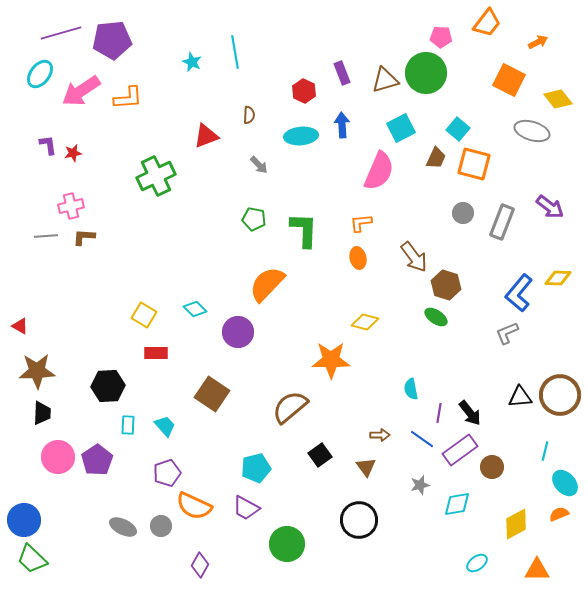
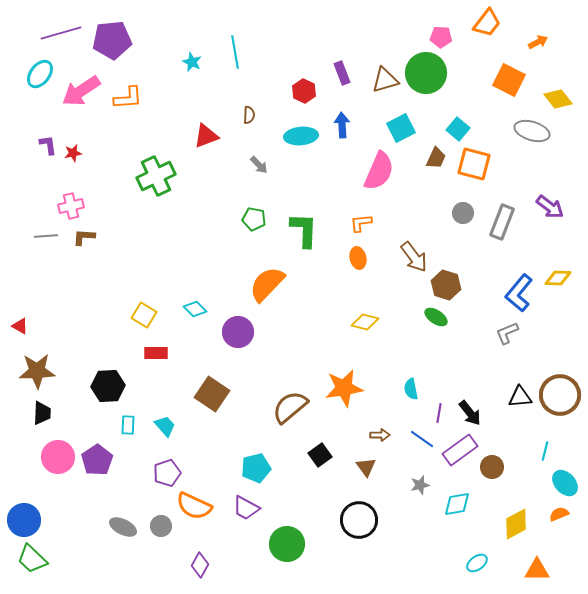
orange star at (331, 360): moved 13 px right, 28 px down; rotated 9 degrees counterclockwise
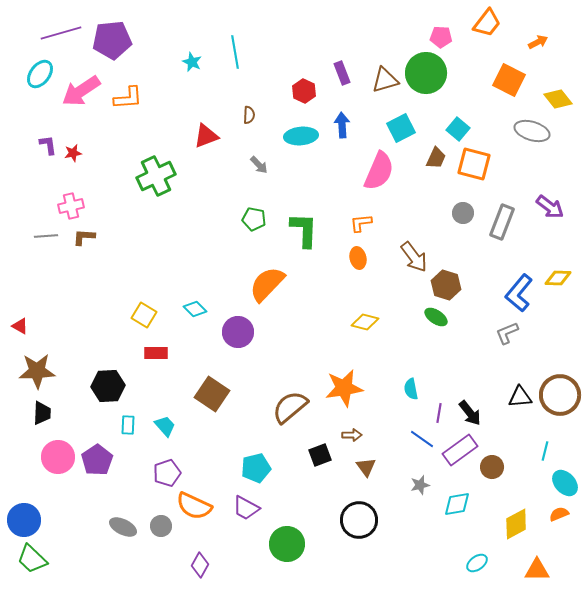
brown arrow at (380, 435): moved 28 px left
black square at (320, 455): rotated 15 degrees clockwise
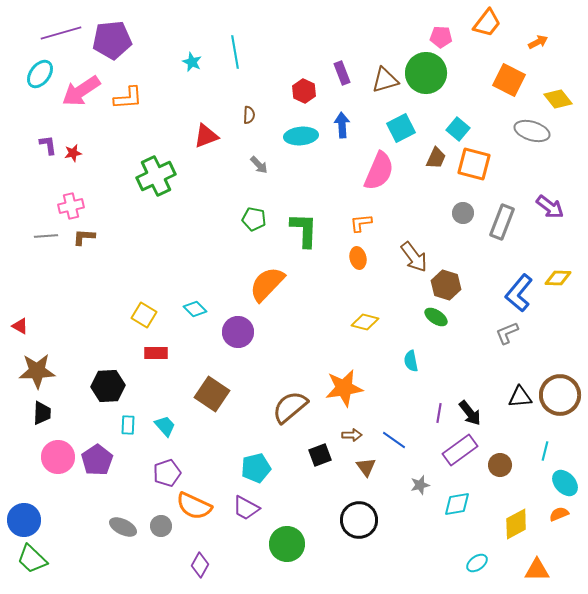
cyan semicircle at (411, 389): moved 28 px up
blue line at (422, 439): moved 28 px left, 1 px down
brown circle at (492, 467): moved 8 px right, 2 px up
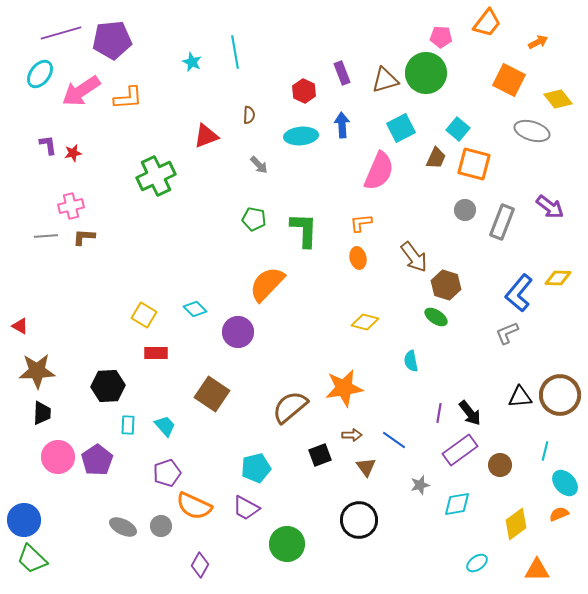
gray circle at (463, 213): moved 2 px right, 3 px up
yellow diamond at (516, 524): rotated 8 degrees counterclockwise
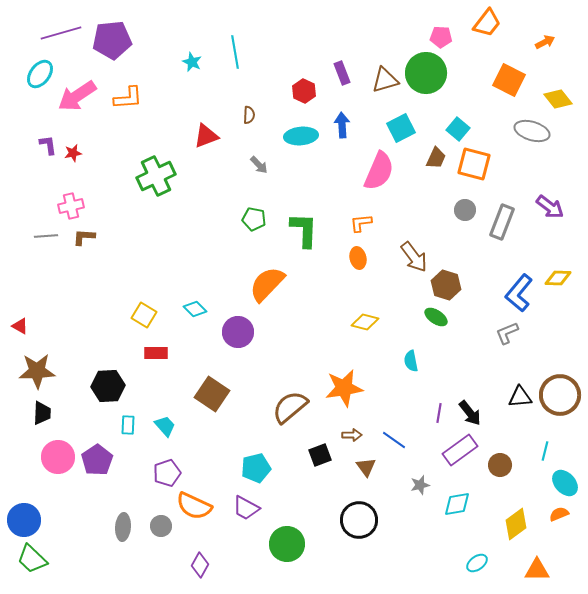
orange arrow at (538, 42): moved 7 px right
pink arrow at (81, 91): moved 4 px left, 5 px down
gray ellipse at (123, 527): rotated 68 degrees clockwise
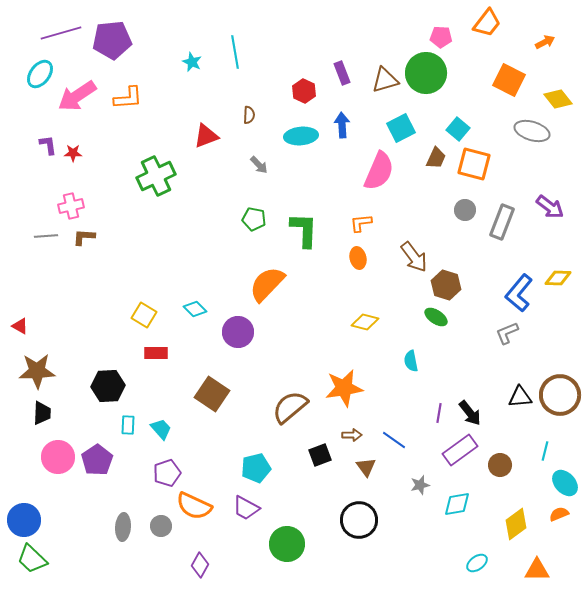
red star at (73, 153): rotated 12 degrees clockwise
cyan trapezoid at (165, 426): moved 4 px left, 3 px down
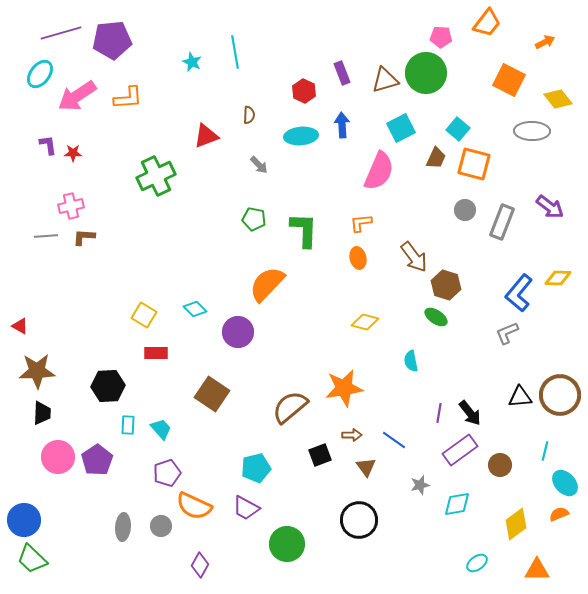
gray ellipse at (532, 131): rotated 16 degrees counterclockwise
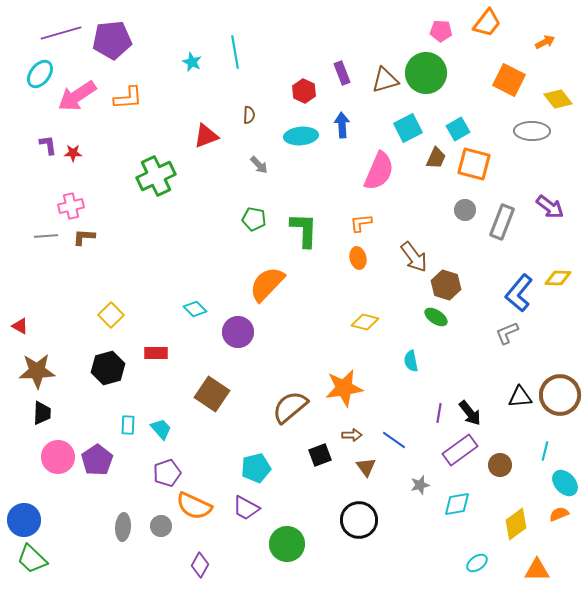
pink pentagon at (441, 37): moved 6 px up
cyan square at (401, 128): moved 7 px right
cyan square at (458, 129): rotated 20 degrees clockwise
yellow square at (144, 315): moved 33 px left; rotated 15 degrees clockwise
black hexagon at (108, 386): moved 18 px up; rotated 12 degrees counterclockwise
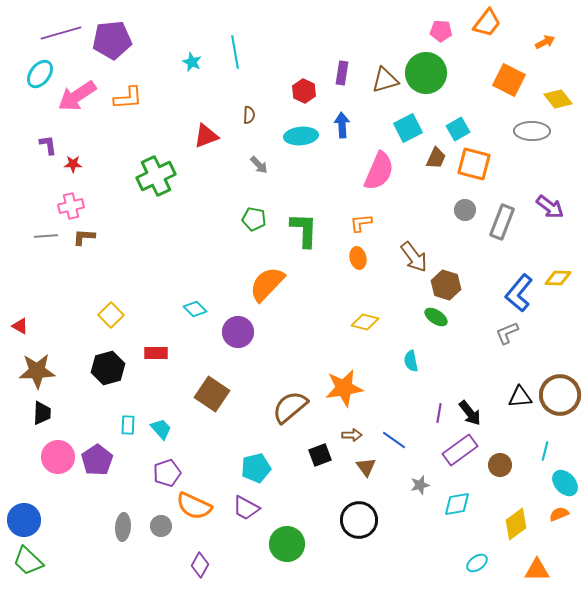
purple rectangle at (342, 73): rotated 30 degrees clockwise
red star at (73, 153): moved 11 px down
green trapezoid at (32, 559): moved 4 px left, 2 px down
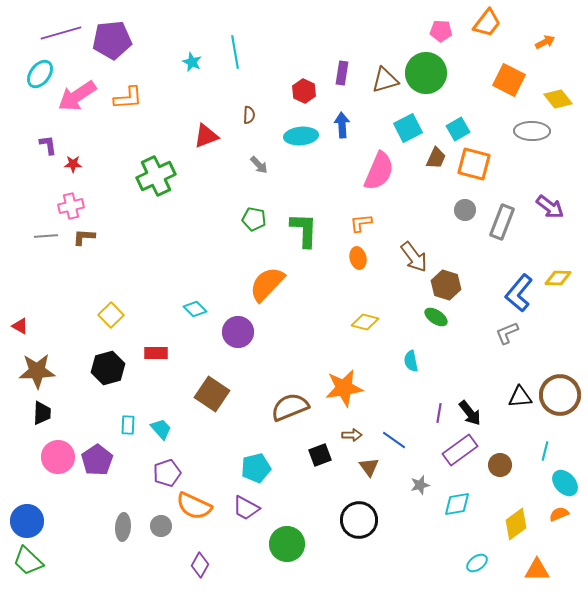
brown semicircle at (290, 407): rotated 18 degrees clockwise
brown triangle at (366, 467): moved 3 px right
blue circle at (24, 520): moved 3 px right, 1 px down
